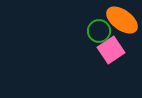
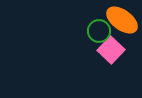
pink square: rotated 12 degrees counterclockwise
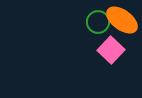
green circle: moved 1 px left, 9 px up
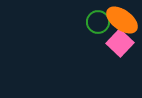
pink square: moved 9 px right, 7 px up
